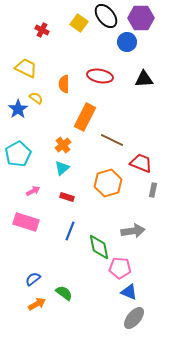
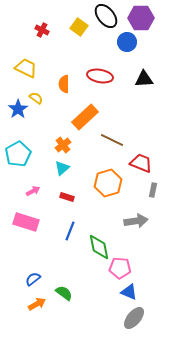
yellow square: moved 4 px down
orange rectangle: rotated 20 degrees clockwise
gray arrow: moved 3 px right, 10 px up
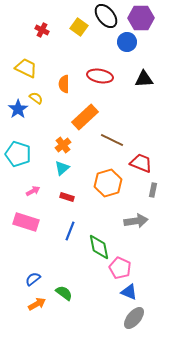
cyan pentagon: rotated 25 degrees counterclockwise
pink pentagon: rotated 20 degrees clockwise
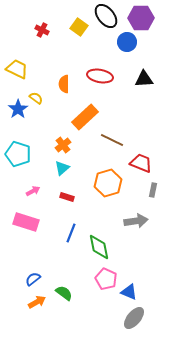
yellow trapezoid: moved 9 px left, 1 px down
blue line: moved 1 px right, 2 px down
pink pentagon: moved 14 px left, 11 px down
orange arrow: moved 2 px up
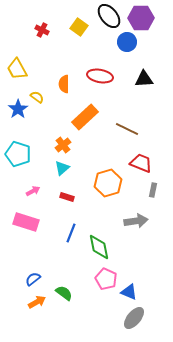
black ellipse: moved 3 px right
yellow trapezoid: rotated 145 degrees counterclockwise
yellow semicircle: moved 1 px right, 1 px up
brown line: moved 15 px right, 11 px up
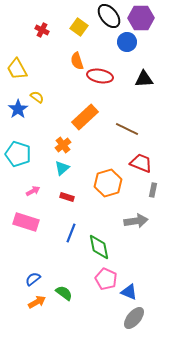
orange semicircle: moved 13 px right, 23 px up; rotated 18 degrees counterclockwise
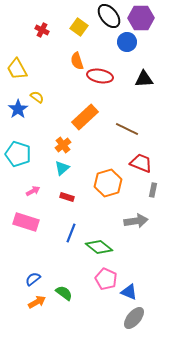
green diamond: rotated 40 degrees counterclockwise
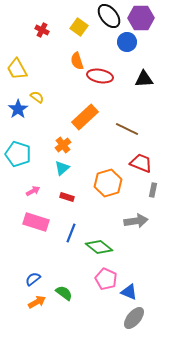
pink rectangle: moved 10 px right
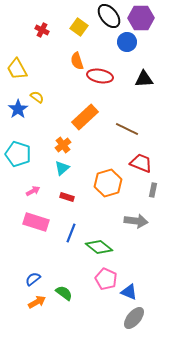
gray arrow: rotated 15 degrees clockwise
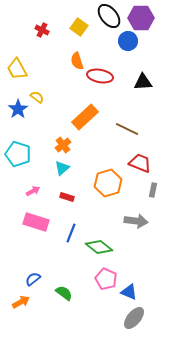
blue circle: moved 1 px right, 1 px up
black triangle: moved 1 px left, 3 px down
red trapezoid: moved 1 px left
orange arrow: moved 16 px left
